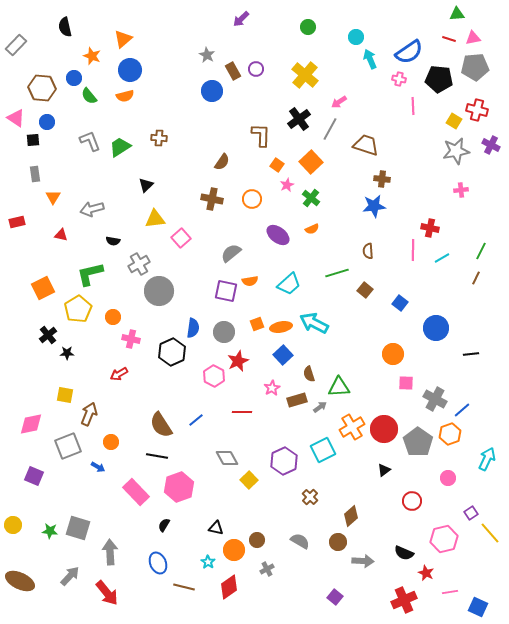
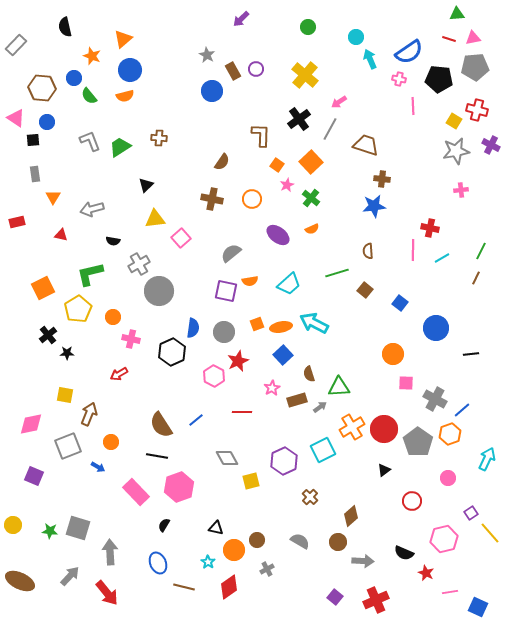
yellow square at (249, 480): moved 2 px right, 1 px down; rotated 30 degrees clockwise
red cross at (404, 600): moved 28 px left
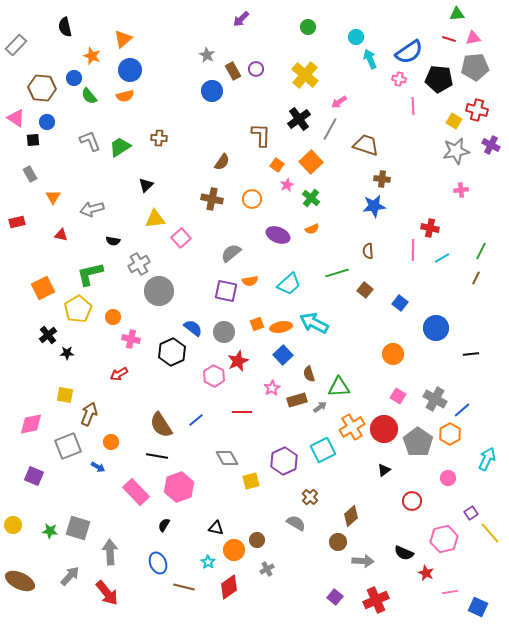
gray rectangle at (35, 174): moved 5 px left; rotated 21 degrees counterclockwise
purple ellipse at (278, 235): rotated 15 degrees counterclockwise
blue semicircle at (193, 328): rotated 60 degrees counterclockwise
pink square at (406, 383): moved 8 px left, 13 px down; rotated 28 degrees clockwise
orange hexagon at (450, 434): rotated 10 degrees counterclockwise
gray semicircle at (300, 541): moved 4 px left, 18 px up
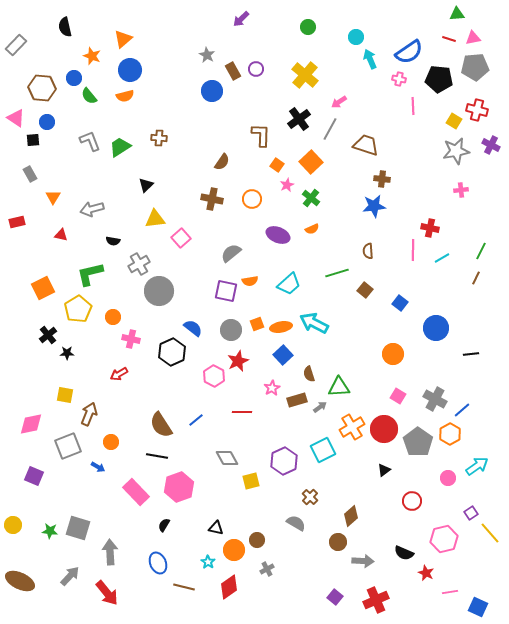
gray circle at (224, 332): moved 7 px right, 2 px up
cyan arrow at (487, 459): moved 10 px left, 7 px down; rotated 30 degrees clockwise
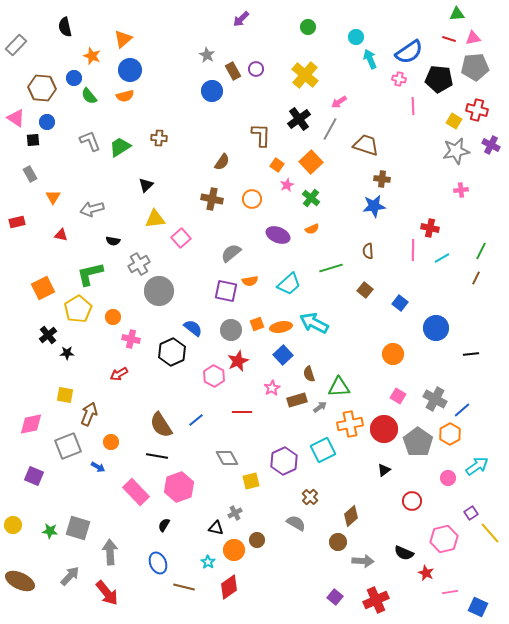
green line at (337, 273): moved 6 px left, 5 px up
orange cross at (352, 427): moved 2 px left, 3 px up; rotated 20 degrees clockwise
gray cross at (267, 569): moved 32 px left, 56 px up
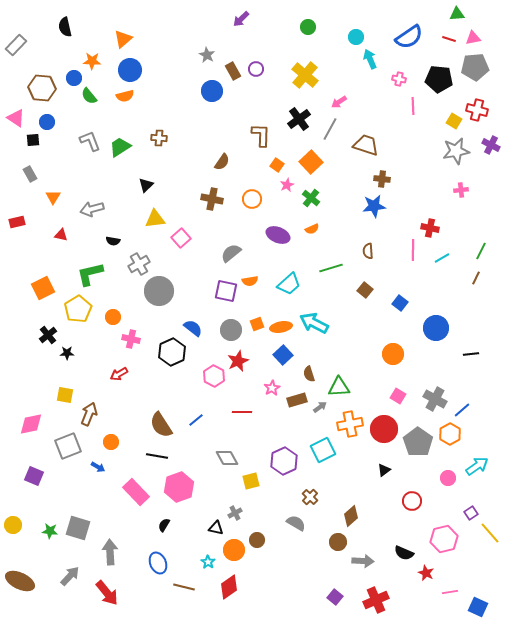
blue semicircle at (409, 52): moved 15 px up
orange star at (92, 56): moved 5 px down; rotated 18 degrees counterclockwise
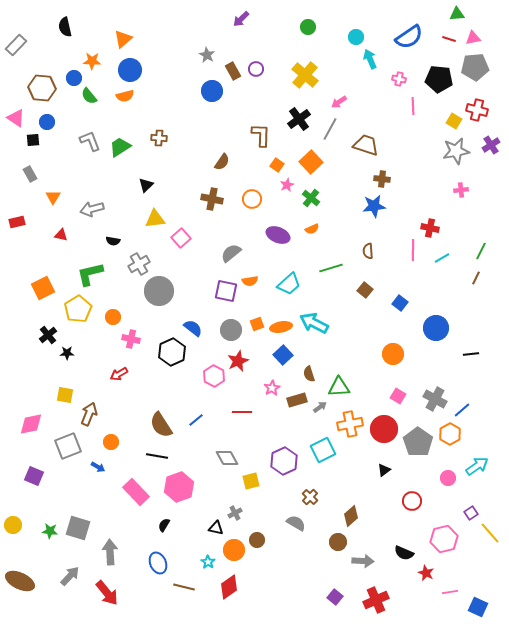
purple cross at (491, 145): rotated 30 degrees clockwise
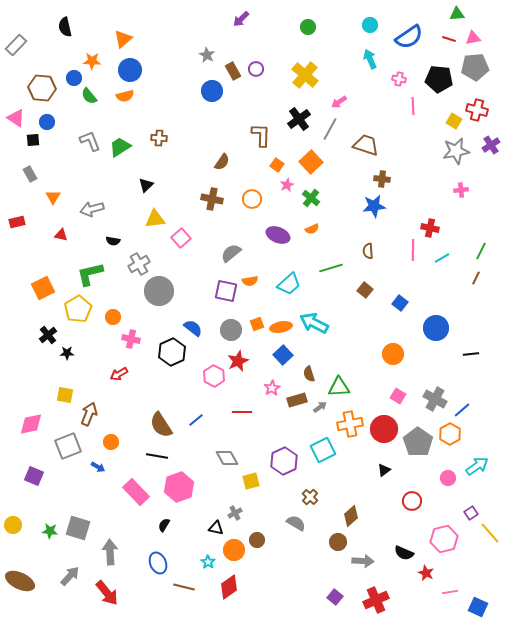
cyan circle at (356, 37): moved 14 px right, 12 px up
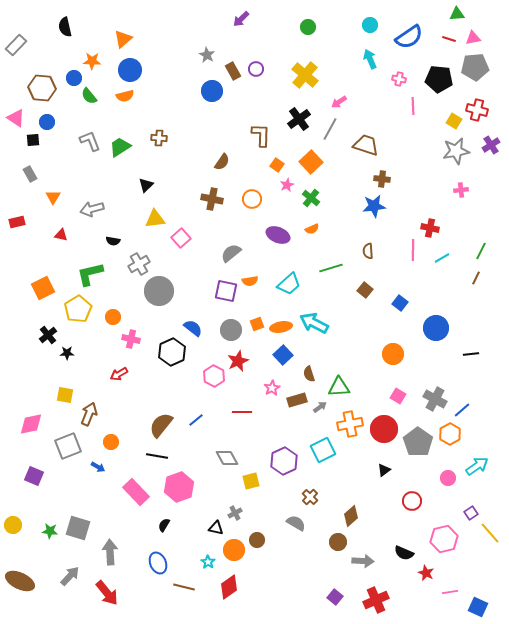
brown semicircle at (161, 425): rotated 72 degrees clockwise
